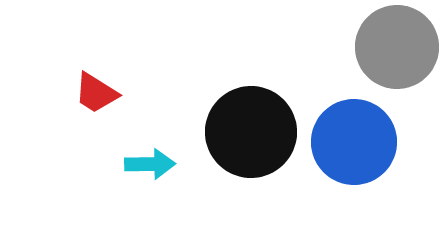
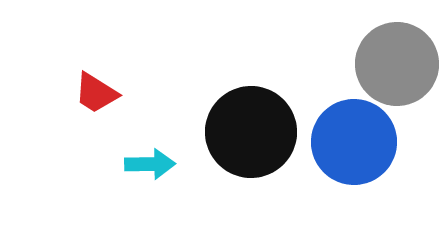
gray circle: moved 17 px down
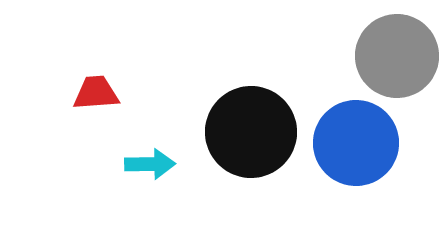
gray circle: moved 8 px up
red trapezoid: rotated 144 degrees clockwise
blue circle: moved 2 px right, 1 px down
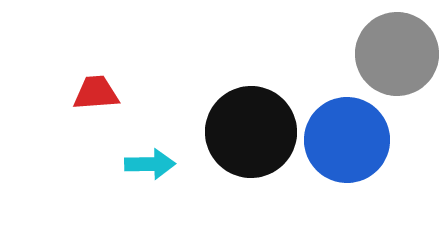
gray circle: moved 2 px up
blue circle: moved 9 px left, 3 px up
